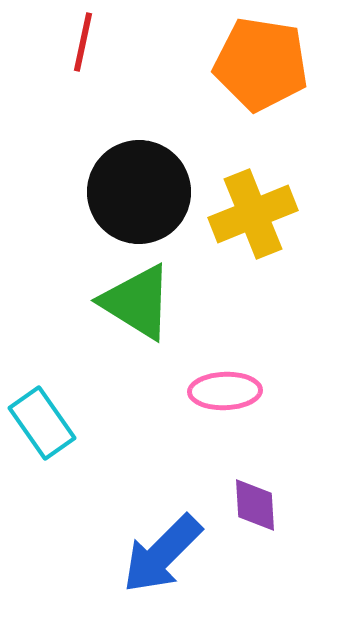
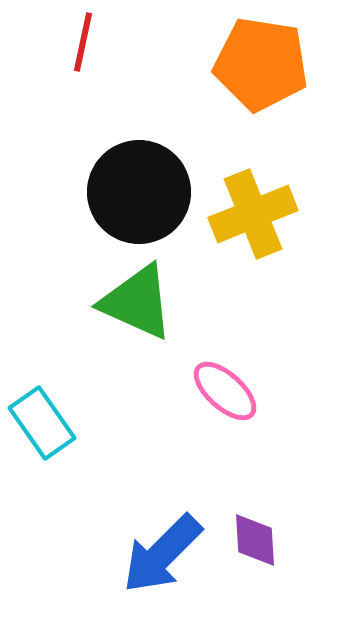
green triangle: rotated 8 degrees counterclockwise
pink ellipse: rotated 44 degrees clockwise
purple diamond: moved 35 px down
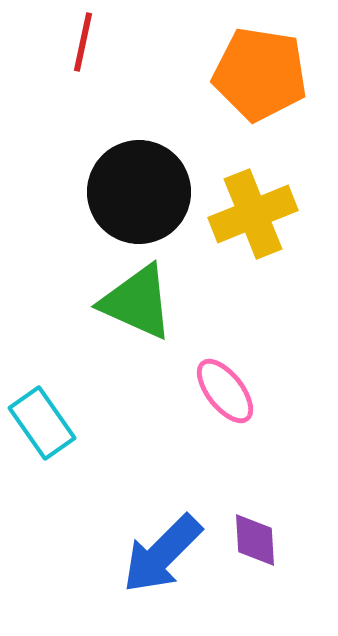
orange pentagon: moved 1 px left, 10 px down
pink ellipse: rotated 10 degrees clockwise
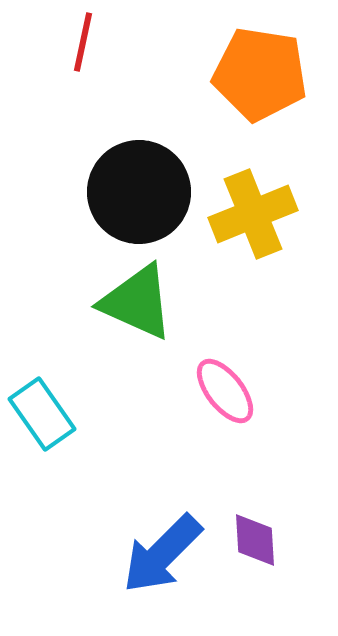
cyan rectangle: moved 9 px up
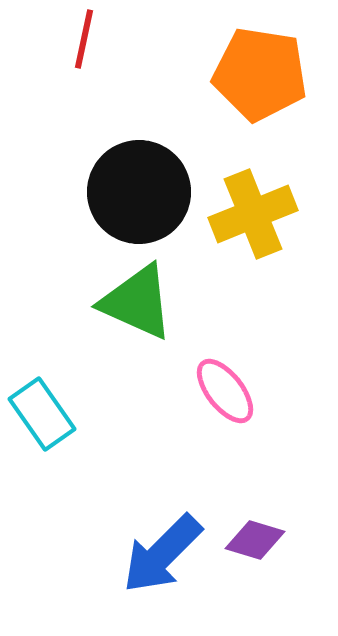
red line: moved 1 px right, 3 px up
purple diamond: rotated 70 degrees counterclockwise
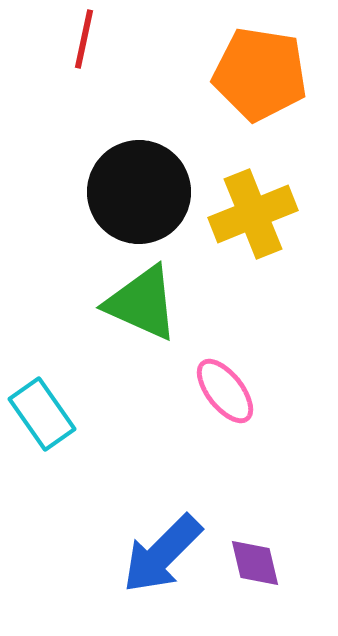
green triangle: moved 5 px right, 1 px down
purple diamond: moved 23 px down; rotated 60 degrees clockwise
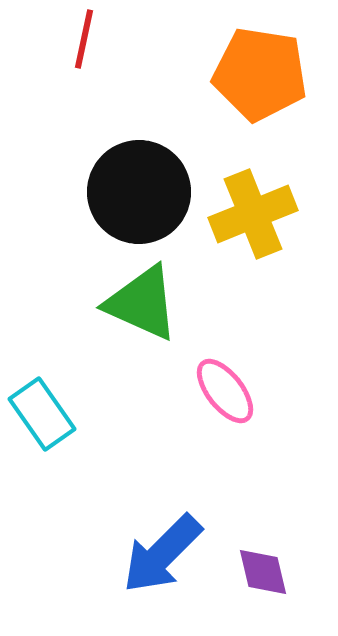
purple diamond: moved 8 px right, 9 px down
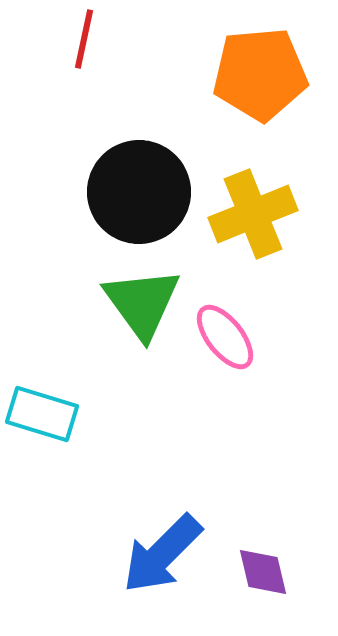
orange pentagon: rotated 14 degrees counterclockwise
green triangle: rotated 30 degrees clockwise
pink ellipse: moved 54 px up
cyan rectangle: rotated 38 degrees counterclockwise
